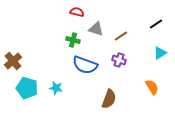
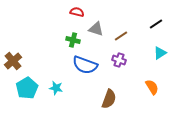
cyan pentagon: rotated 25 degrees clockwise
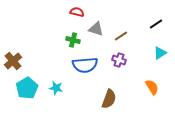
blue semicircle: rotated 25 degrees counterclockwise
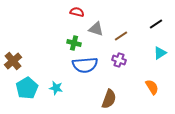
green cross: moved 1 px right, 3 px down
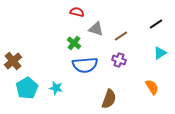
green cross: rotated 24 degrees clockwise
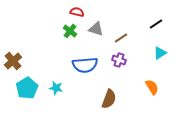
brown line: moved 2 px down
green cross: moved 4 px left, 12 px up
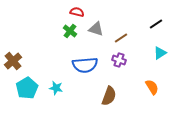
brown semicircle: moved 3 px up
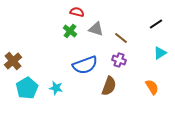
brown line: rotated 72 degrees clockwise
blue semicircle: rotated 15 degrees counterclockwise
brown semicircle: moved 10 px up
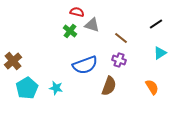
gray triangle: moved 4 px left, 4 px up
